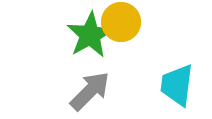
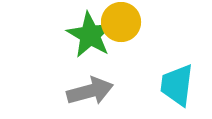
green star: rotated 12 degrees counterclockwise
gray arrow: rotated 30 degrees clockwise
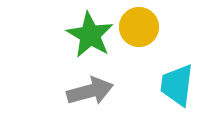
yellow circle: moved 18 px right, 5 px down
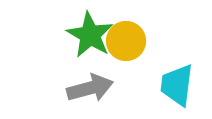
yellow circle: moved 13 px left, 14 px down
gray arrow: moved 3 px up
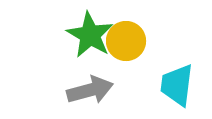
gray arrow: moved 2 px down
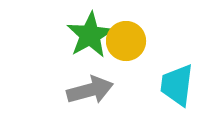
green star: rotated 12 degrees clockwise
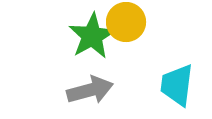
green star: moved 2 px right, 1 px down
yellow circle: moved 19 px up
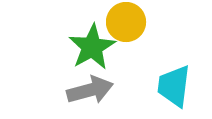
green star: moved 11 px down
cyan trapezoid: moved 3 px left, 1 px down
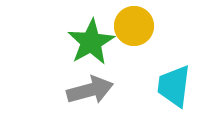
yellow circle: moved 8 px right, 4 px down
green star: moved 1 px left, 5 px up
